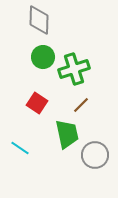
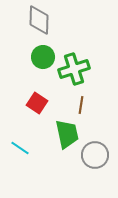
brown line: rotated 36 degrees counterclockwise
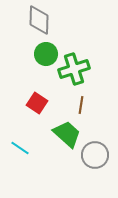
green circle: moved 3 px right, 3 px up
green trapezoid: rotated 36 degrees counterclockwise
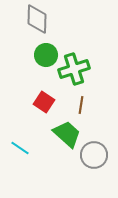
gray diamond: moved 2 px left, 1 px up
green circle: moved 1 px down
red square: moved 7 px right, 1 px up
gray circle: moved 1 px left
